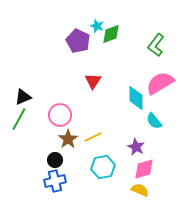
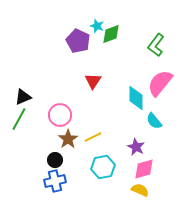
pink semicircle: rotated 20 degrees counterclockwise
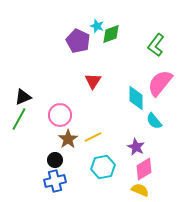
pink diamond: rotated 15 degrees counterclockwise
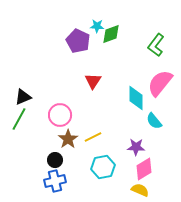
cyan star: rotated 16 degrees counterclockwise
purple star: rotated 24 degrees counterclockwise
